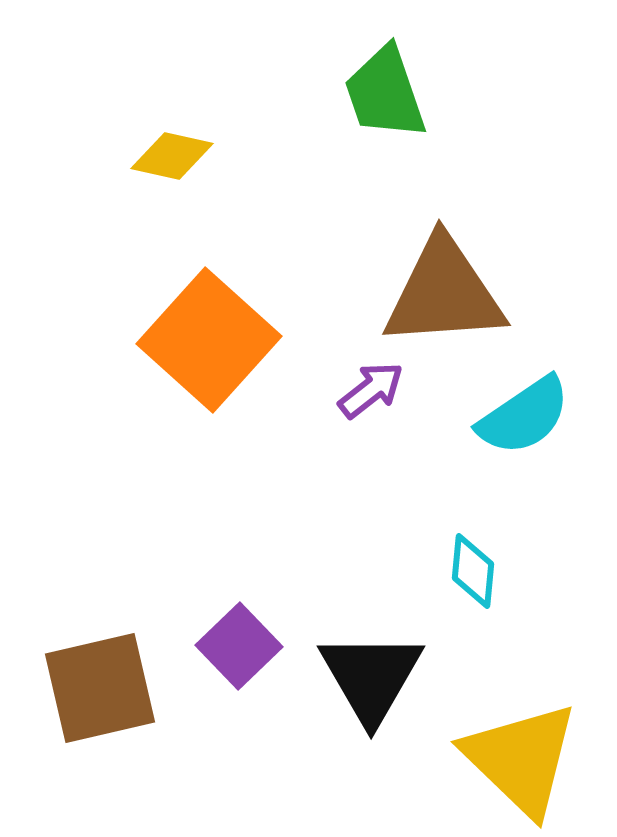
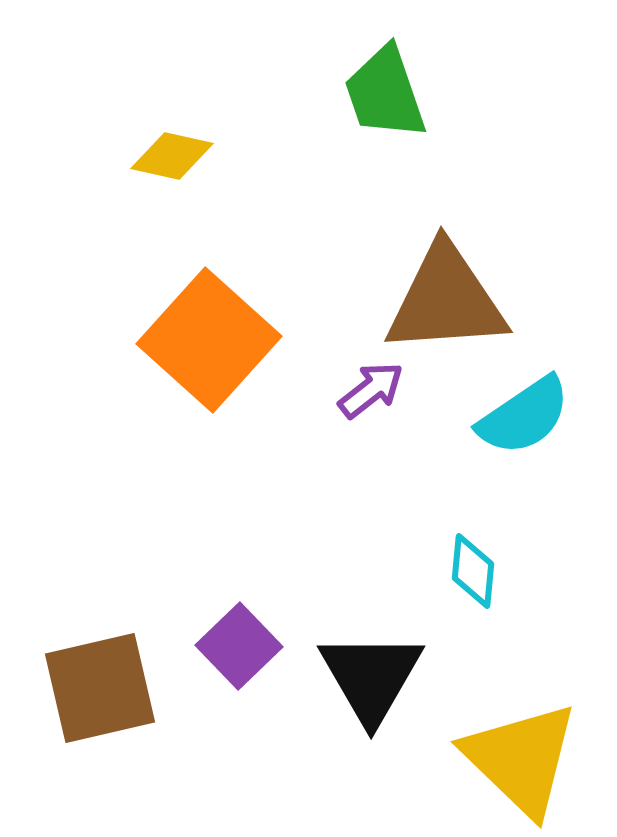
brown triangle: moved 2 px right, 7 px down
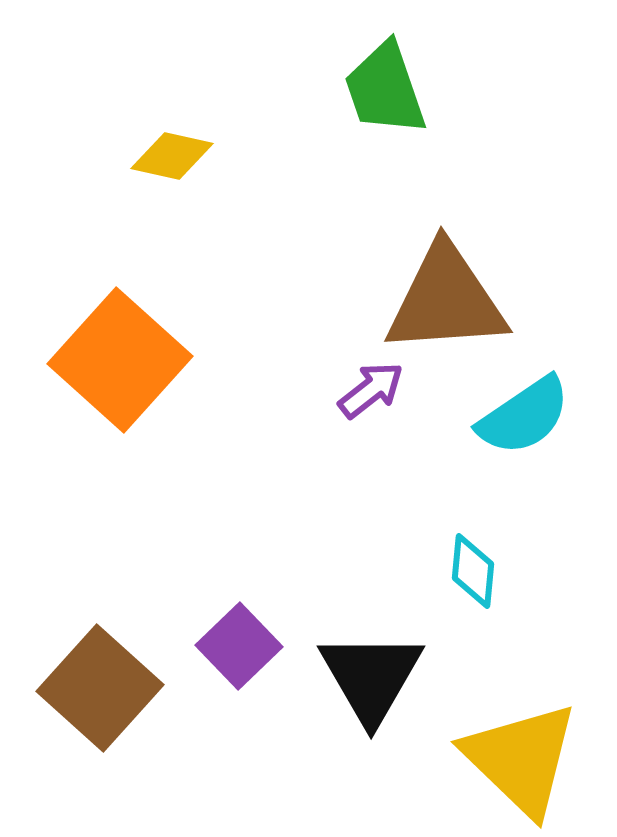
green trapezoid: moved 4 px up
orange square: moved 89 px left, 20 px down
brown square: rotated 35 degrees counterclockwise
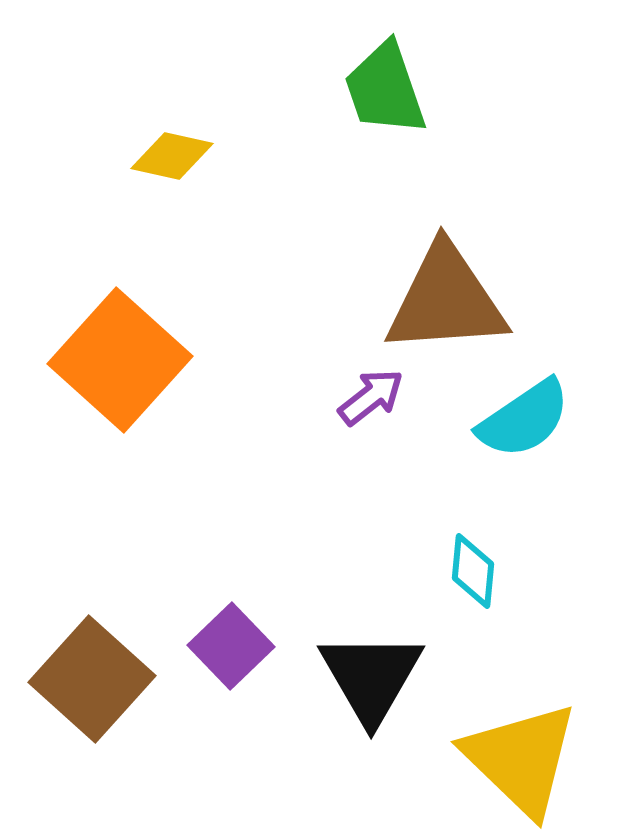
purple arrow: moved 7 px down
cyan semicircle: moved 3 px down
purple square: moved 8 px left
brown square: moved 8 px left, 9 px up
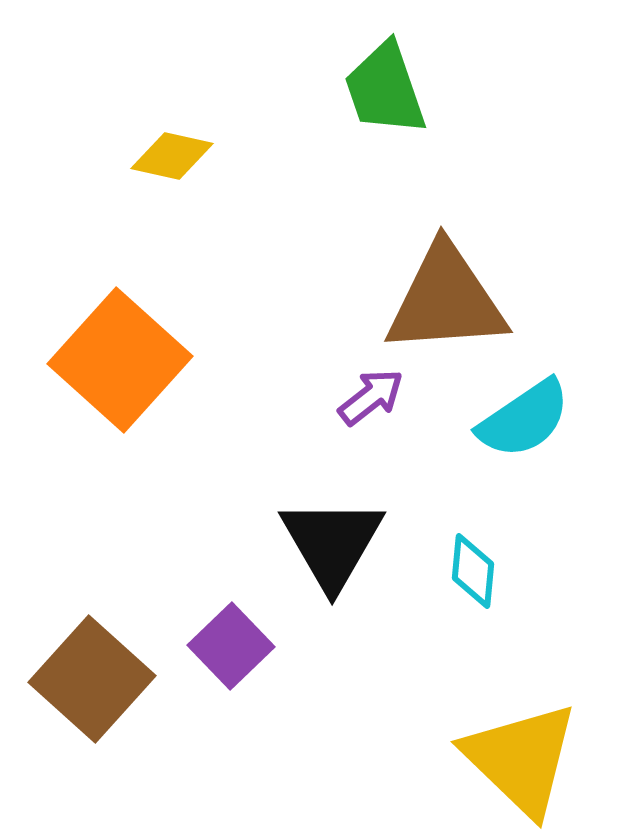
black triangle: moved 39 px left, 134 px up
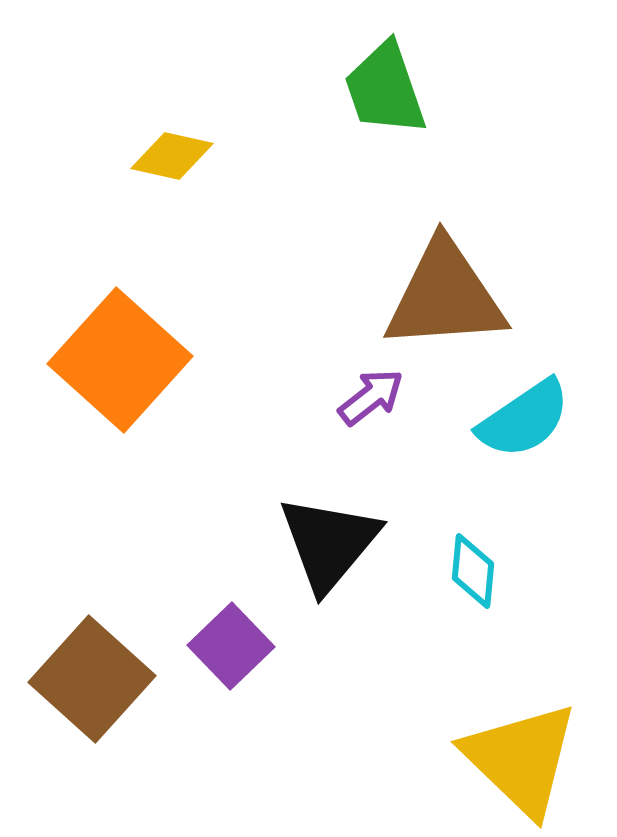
brown triangle: moved 1 px left, 4 px up
black triangle: moved 3 px left; rotated 10 degrees clockwise
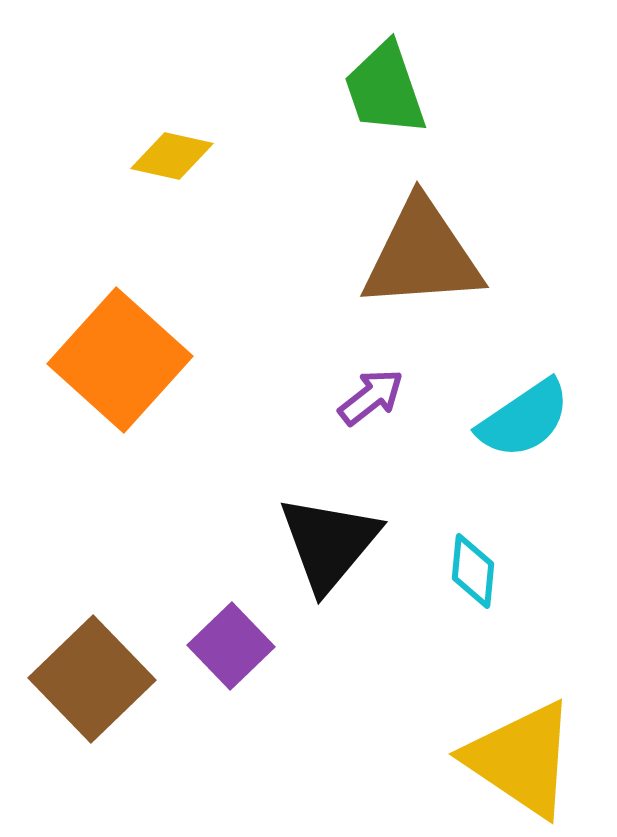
brown triangle: moved 23 px left, 41 px up
brown square: rotated 4 degrees clockwise
yellow triangle: rotated 10 degrees counterclockwise
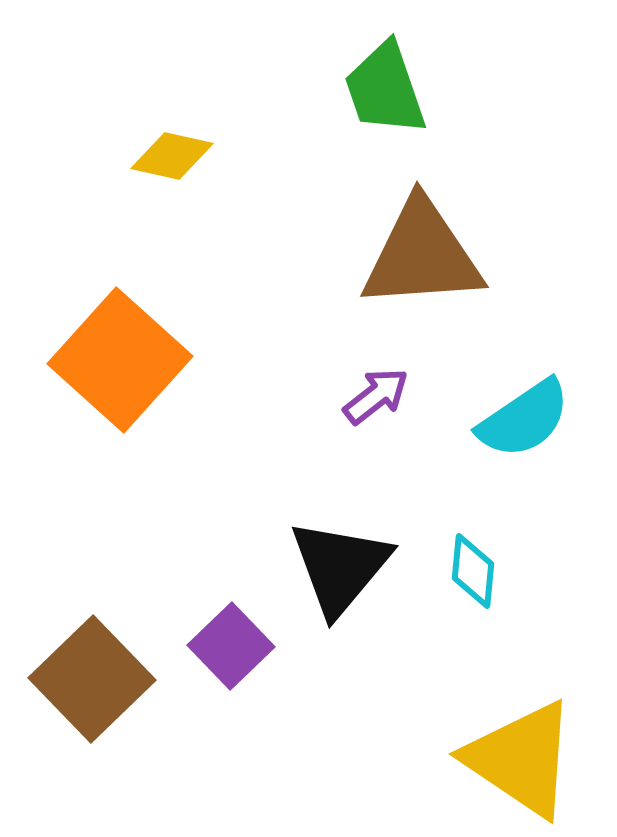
purple arrow: moved 5 px right, 1 px up
black triangle: moved 11 px right, 24 px down
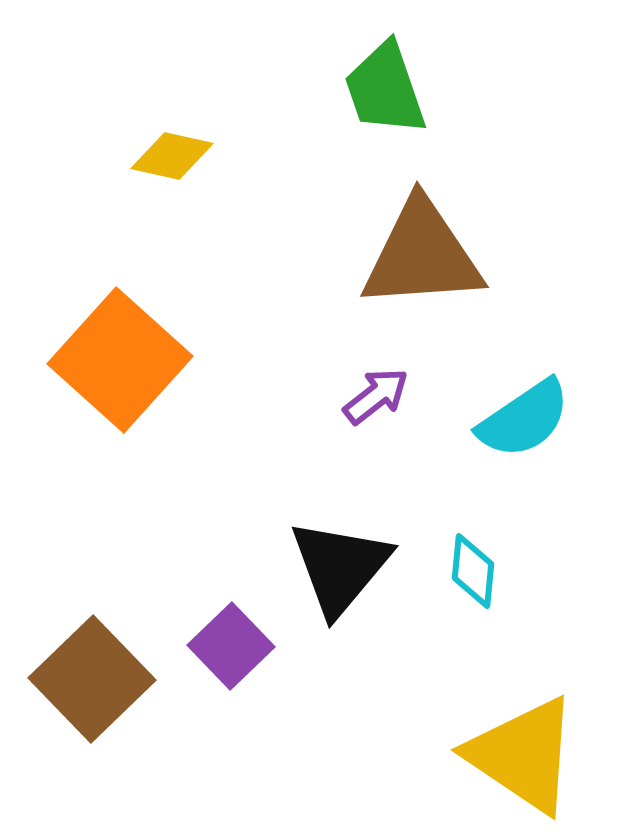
yellow triangle: moved 2 px right, 4 px up
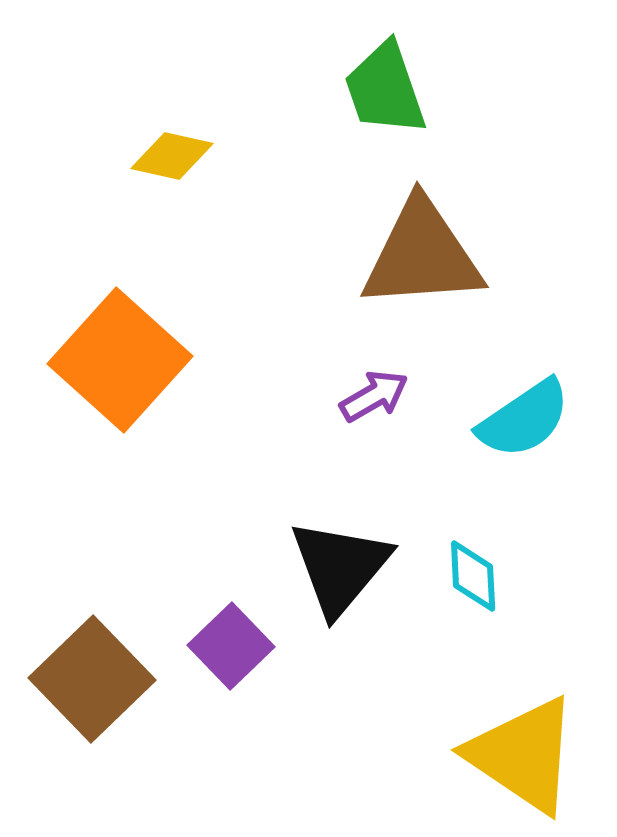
purple arrow: moved 2 px left; rotated 8 degrees clockwise
cyan diamond: moved 5 px down; rotated 8 degrees counterclockwise
